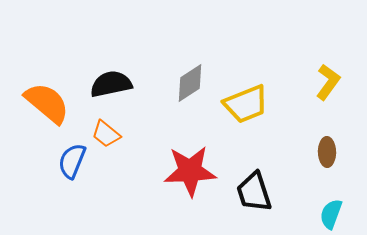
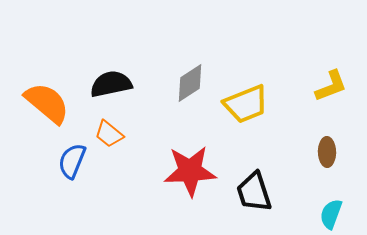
yellow L-shape: moved 3 px right, 4 px down; rotated 33 degrees clockwise
orange trapezoid: moved 3 px right
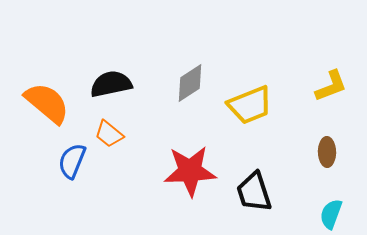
yellow trapezoid: moved 4 px right, 1 px down
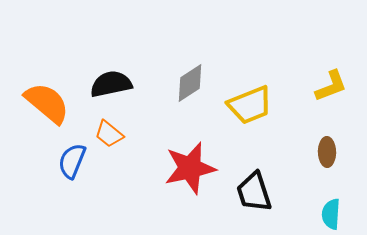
red star: moved 3 px up; rotated 10 degrees counterclockwise
cyan semicircle: rotated 16 degrees counterclockwise
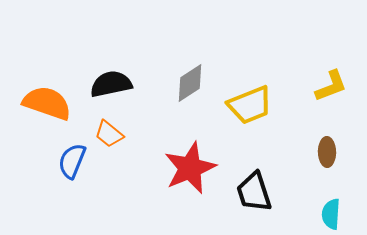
orange semicircle: rotated 21 degrees counterclockwise
red star: rotated 10 degrees counterclockwise
